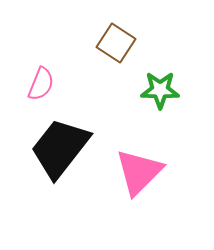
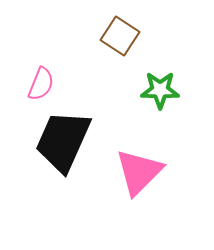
brown square: moved 4 px right, 7 px up
black trapezoid: moved 3 px right, 7 px up; rotated 14 degrees counterclockwise
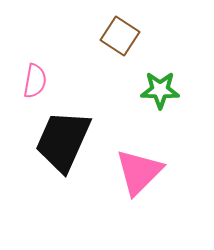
pink semicircle: moved 6 px left, 3 px up; rotated 12 degrees counterclockwise
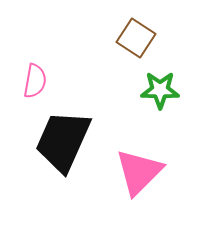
brown square: moved 16 px right, 2 px down
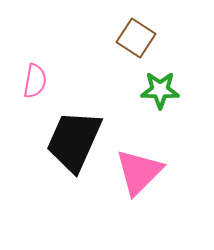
black trapezoid: moved 11 px right
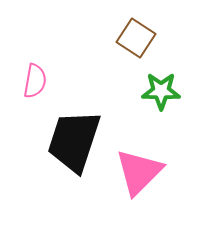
green star: moved 1 px right, 1 px down
black trapezoid: rotated 6 degrees counterclockwise
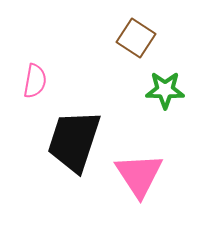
green star: moved 4 px right, 1 px up
pink triangle: moved 3 px down; rotated 18 degrees counterclockwise
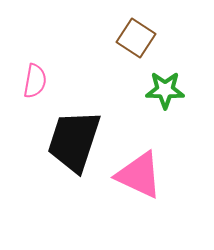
pink triangle: rotated 32 degrees counterclockwise
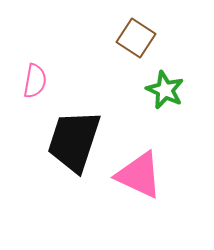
green star: rotated 24 degrees clockwise
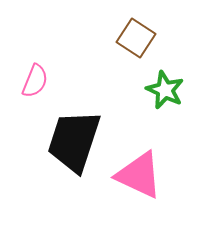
pink semicircle: rotated 12 degrees clockwise
